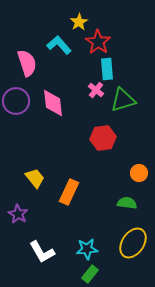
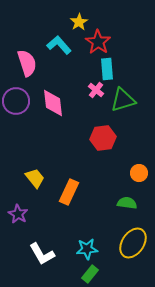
white L-shape: moved 2 px down
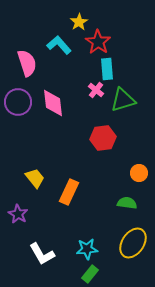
purple circle: moved 2 px right, 1 px down
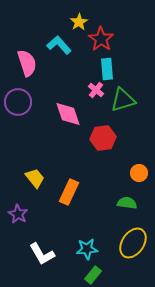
red star: moved 3 px right, 3 px up
pink diamond: moved 15 px right, 11 px down; rotated 12 degrees counterclockwise
green rectangle: moved 3 px right, 1 px down
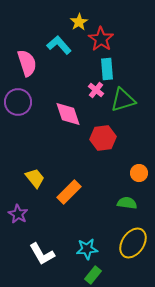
orange rectangle: rotated 20 degrees clockwise
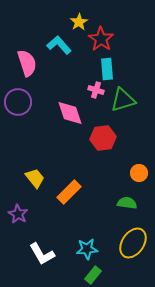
pink cross: rotated 21 degrees counterclockwise
pink diamond: moved 2 px right, 1 px up
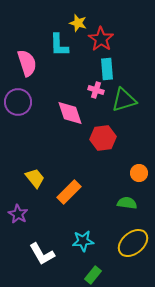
yellow star: moved 1 px left, 1 px down; rotated 24 degrees counterclockwise
cyan L-shape: rotated 140 degrees counterclockwise
green triangle: moved 1 px right
yellow ellipse: rotated 16 degrees clockwise
cyan star: moved 4 px left, 8 px up
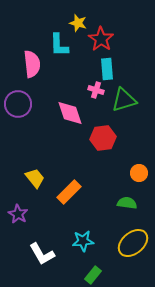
pink semicircle: moved 5 px right, 1 px down; rotated 12 degrees clockwise
purple circle: moved 2 px down
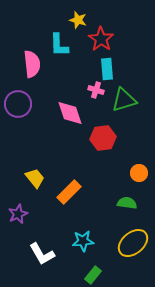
yellow star: moved 3 px up
purple star: rotated 18 degrees clockwise
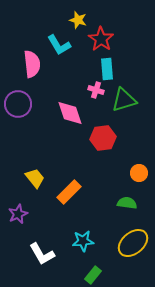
cyan L-shape: rotated 30 degrees counterclockwise
